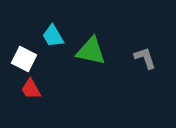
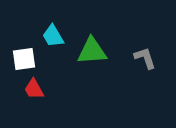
green triangle: moved 1 px right; rotated 16 degrees counterclockwise
white square: rotated 35 degrees counterclockwise
red trapezoid: moved 3 px right
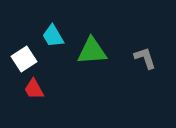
white square: rotated 25 degrees counterclockwise
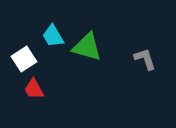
green triangle: moved 5 px left, 4 px up; rotated 20 degrees clockwise
gray L-shape: moved 1 px down
